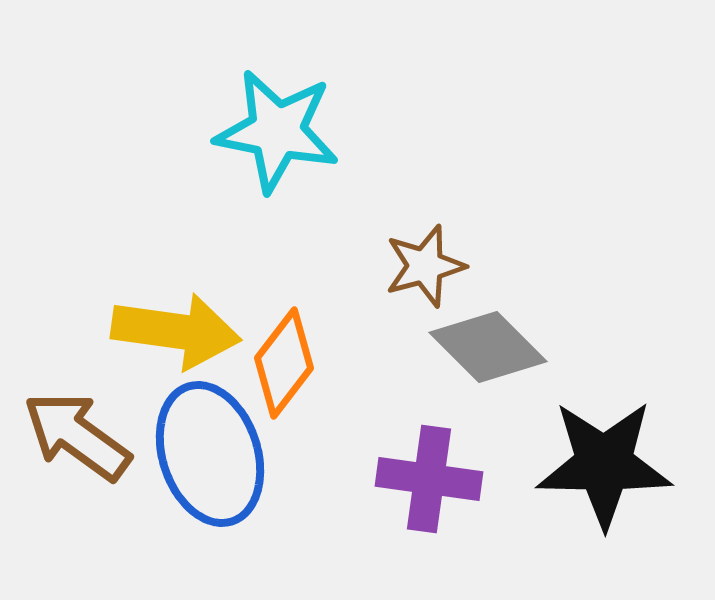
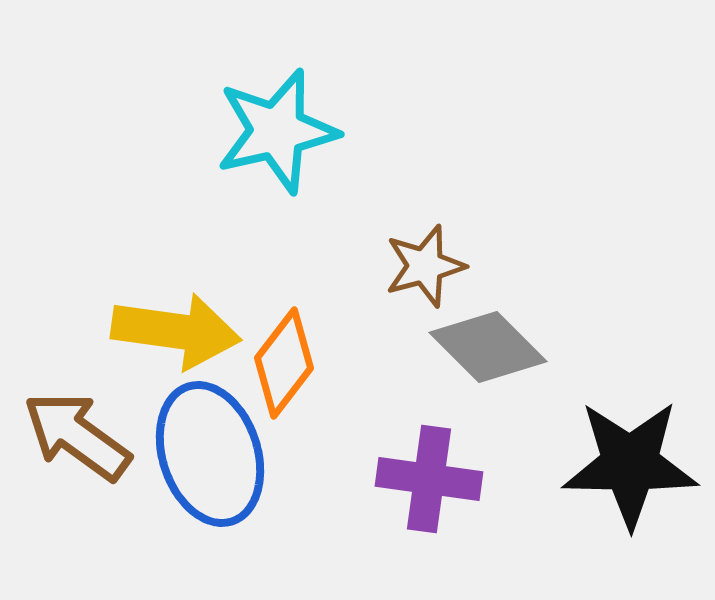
cyan star: rotated 24 degrees counterclockwise
black star: moved 26 px right
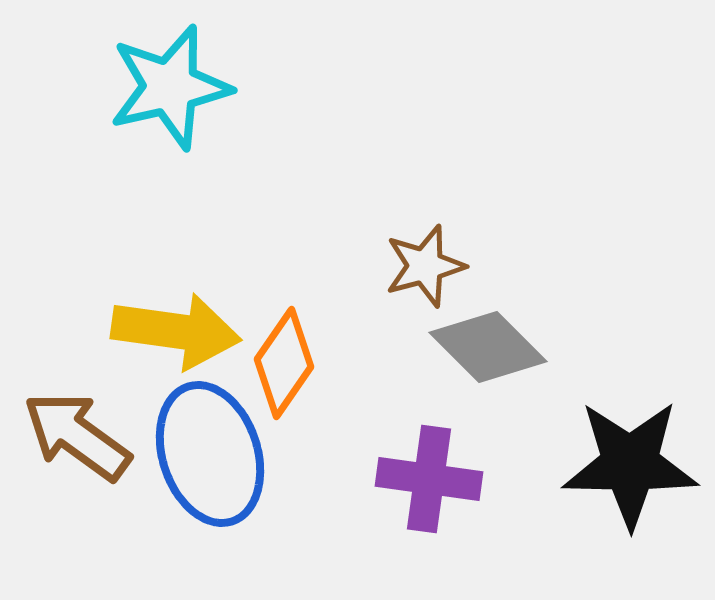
cyan star: moved 107 px left, 44 px up
orange diamond: rotated 3 degrees counterclockwise
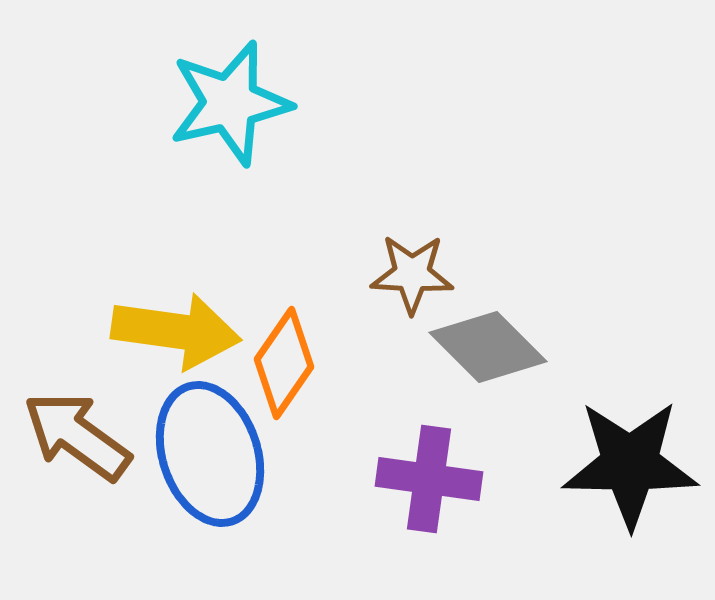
cyan star: moved 60 px right, 16 px down
brown star: moved 13 px left, 8 px down; rotated 18 degrees clockwise
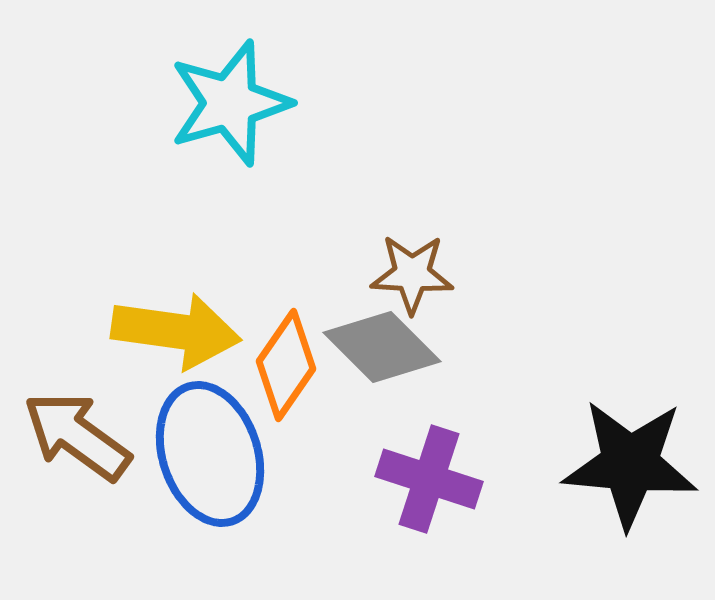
cyan star: rotated 3 degrees counterclockwise
gray diamond: moved 106 px left
orange diamond: moved 2 px right, 2 px down
black star: rotated 4 degrees clockwise
purple cross: rotated 10 degrees clockwise
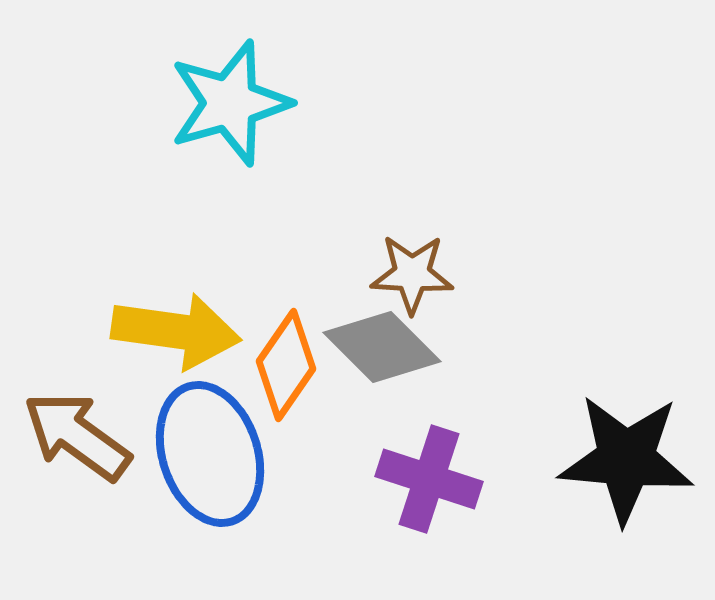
black star: moved 4 px left, 5 px up
